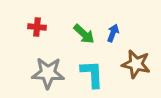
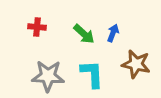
gray star: moved 3 px down
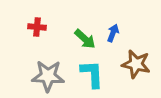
green arrow: moved 1 px right, 5 px down
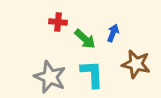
red cross: moved 21 px right, 5 px up
gray star: moved 2 px right, 1 px down; rotated 20 degrees clockwise
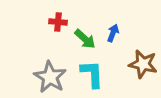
brown star: moved 7 px right
gray star: rotated 8 degrees clockwise
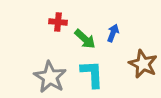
brown star: rotated 12 degrees clockwise
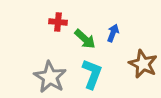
cyan L-shape: rotated 24 degrees clockwise
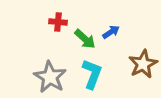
blue arrow: moved 2 px left, 1 px up; rotated 36 degrees clockwise
brown star: rotated 20 degrees clockwise
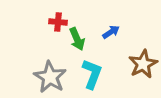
green arrow: moved 8 px left; rotated 25 degrees clockwise
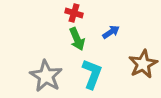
red cross: moved 16 px right, 9 px up; rotated 12 degrees clockwise
gray star: moved 4 px left, 1 px up
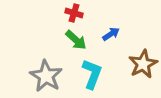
blue arrow: moved 2 px down
green arrow: moved 1 px left, 1 px down; rotated 25 degrees counterclockwise
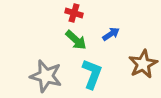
gray star: rotated 16 degrees counterclockwise
